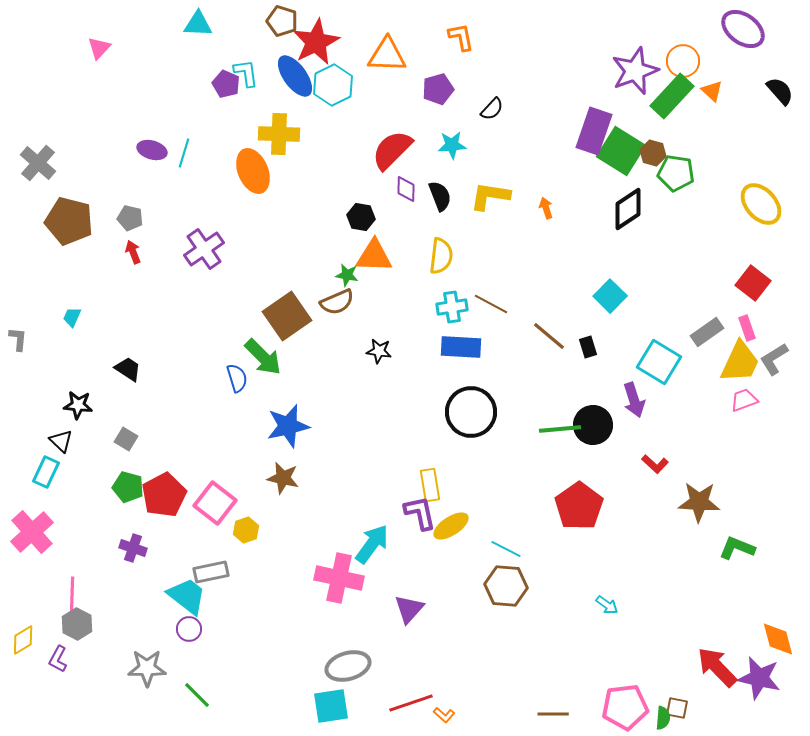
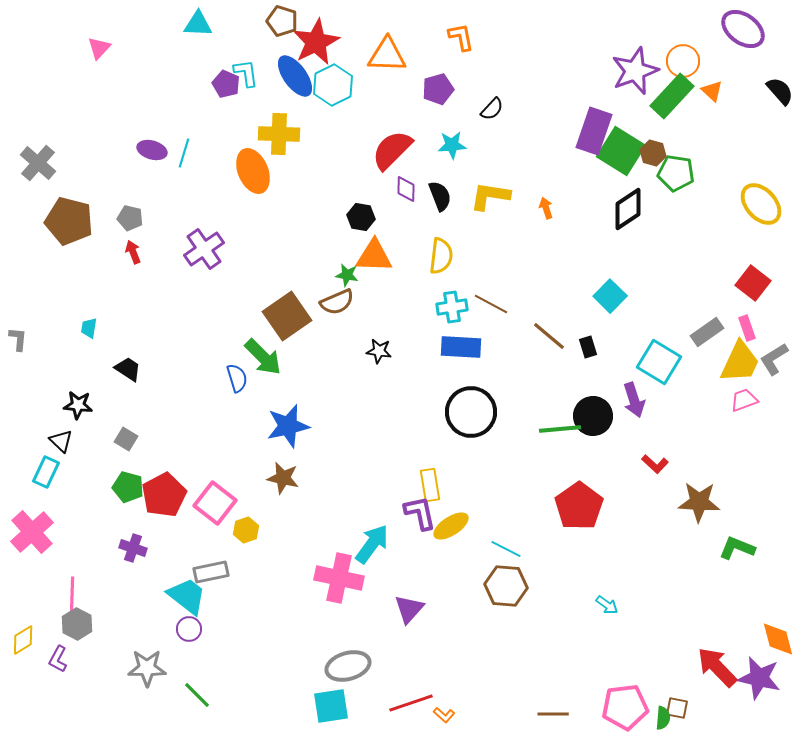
cyan trapezoid at (72, 317): moved 17 px right, 11 px down; rotated 15 degrees counterclockwise
black circle at (593, 425): moved 9 px up
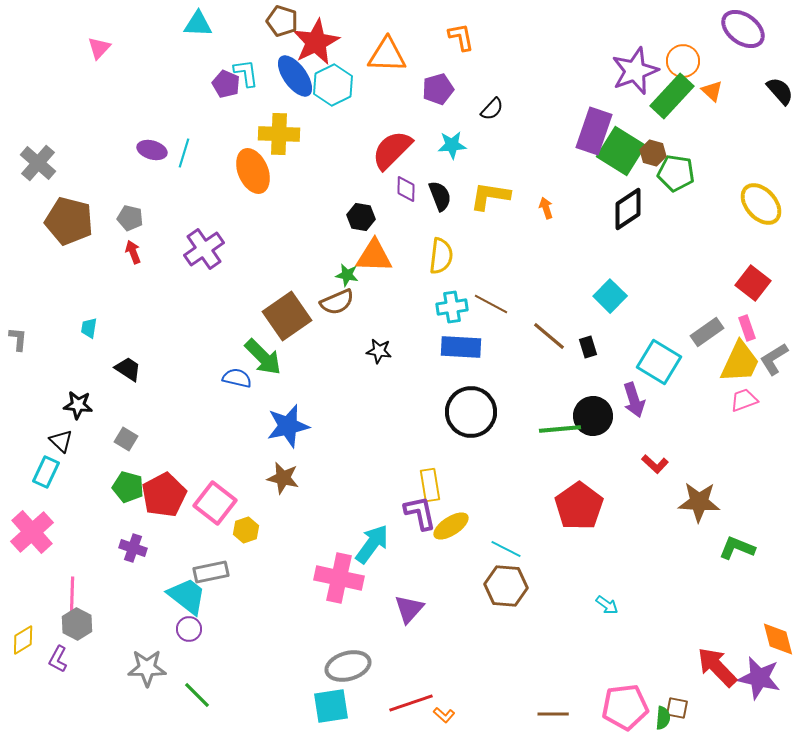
blue semicircle at (237, 378): rotated 60 degrees counterclockwise
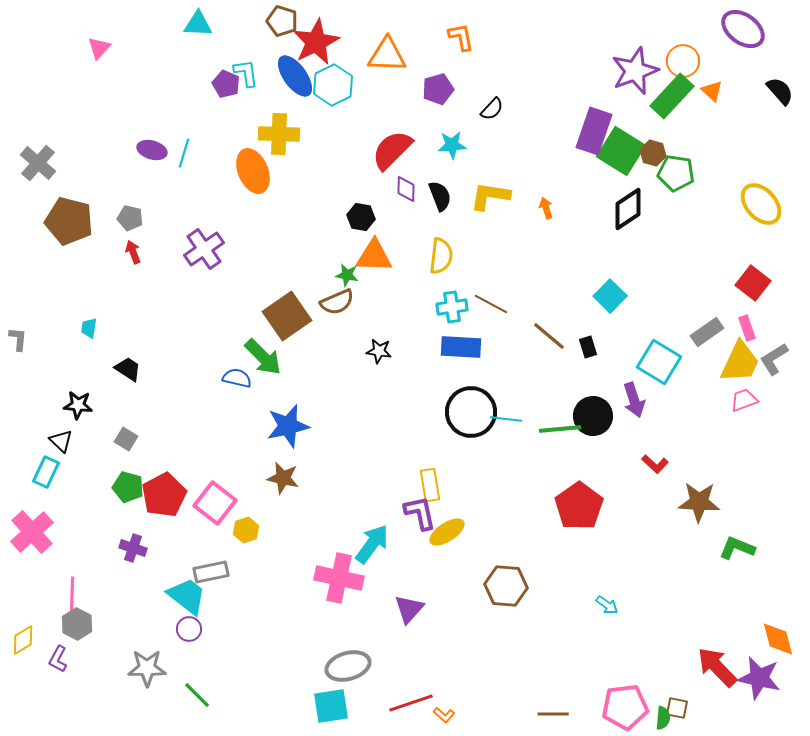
yellow ellipse at (451, 526): moved 4 px left, 6 px down
cyan line at (506, 549): moved 130 px up; rotated 20 degrees counterclockwise
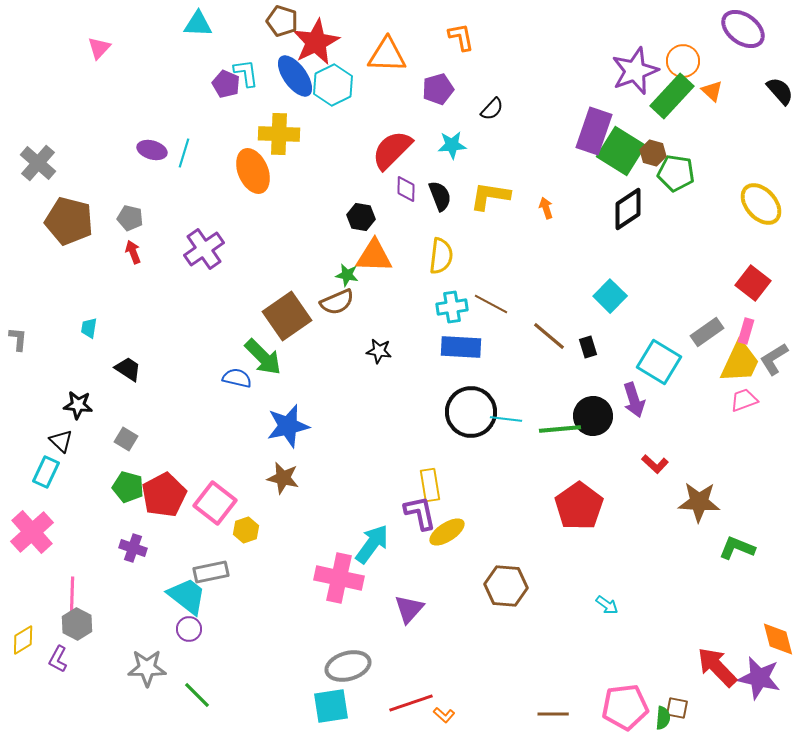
pink rectangle at (747, 328): moved 1 px left, 3 px down; rotated 35 degrees clockwise
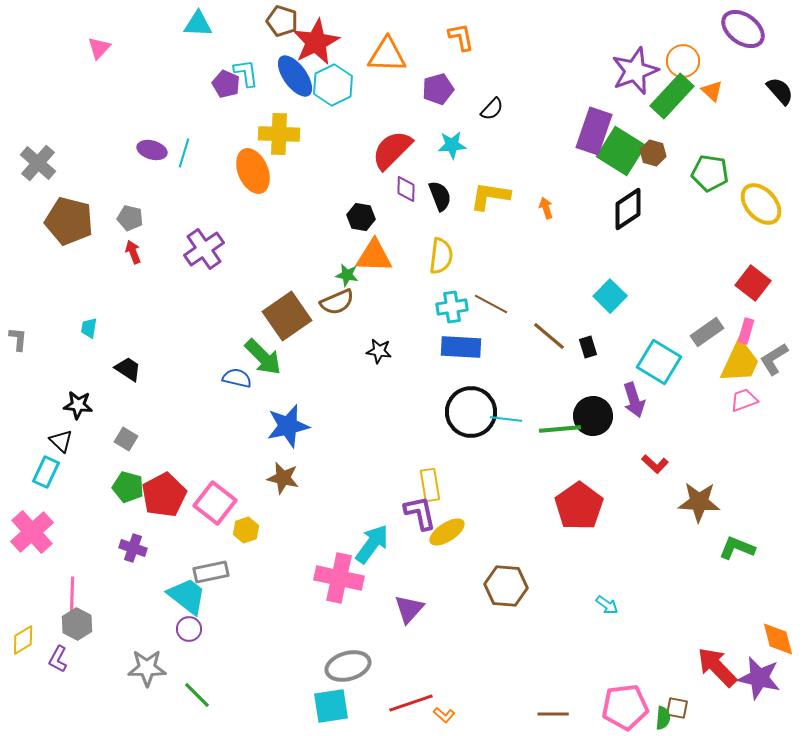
green pentagon at (676, 173): moved 34 px right
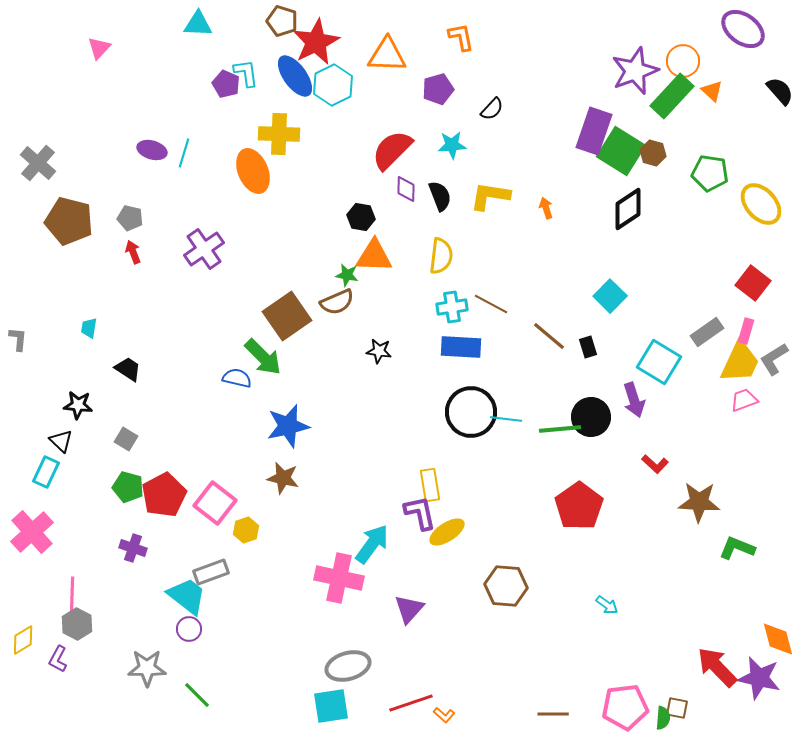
black circle at (593, 416): moved 2 px left, 1 px down
gray rectangle at (211, 572): rotated 8 degrees counterclockwise
